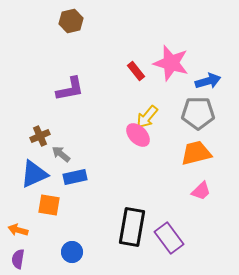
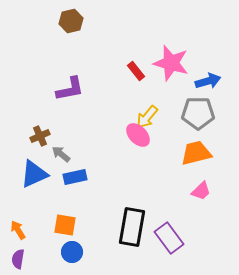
orange square: moved 16 px right, 20 px down
orange arrow: rotated 42 degrees clockwise
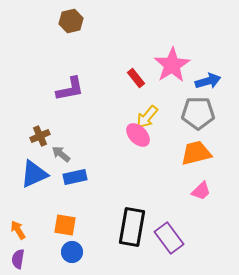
pink star: moved 1 px right, 2 px down; rotated 24 degrees clockwise
red rectangle: moved 7 px down
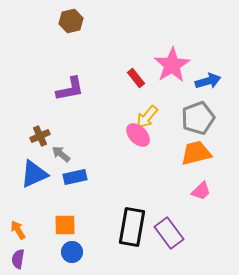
gray pentagon: moved 5 px down; rotated 20 degrees counterclockwise
orange square: rotated 10 degrees counterclockwise
purple rectangle: moved 5 px up
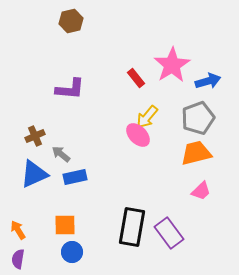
purple L-shape: rotated 16 degrees clockwise
brown cross: moved 5 px left
